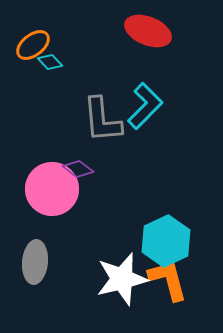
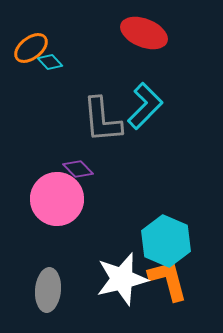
red ellipse: moved 4 px left, 2 px down
orange ellipse: moved 2 px left, 3 px down
purple diamond: rotated 8 degrees clockwise
pink circle: moved 5 px right, 10 px down
cyan hexagon: rotated 12 degrees counterclockwise
gray ellipse: moved 13 px right, 28 px down
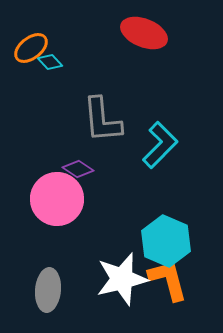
cyan L-shape: moved 15 px right, 39 px down
purple diamond: rotated 12 degrees counterclockwise
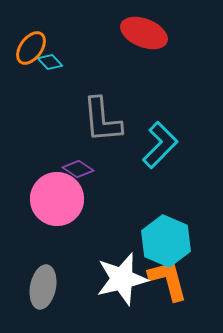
orange ellipse: rotated 16 degrees counterclockwise
gray ellipse: moved 5 px left, 3 px up; rotated 6 degrees clockwise
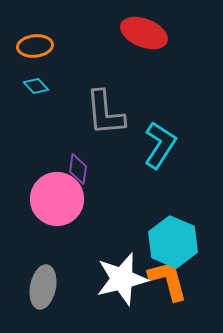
orange ellipse: moved 4 px right, 2 px up; rotated 48 degrees clockwise
cyan diamond: moved 14 px left, 24 px down
gray L-shape: moved 3 px right, 7 px up
cyan L-shape: rotated 12 degrees counterclockwise
purple diamond: rotated 64 degrees clockwise
cyan hexagon: moved 7 px right, 1 px down
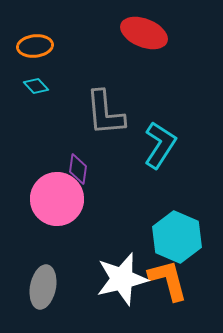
cyan hexagon: moved 4 px right, 5 px up
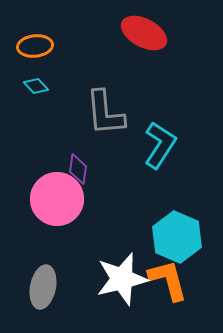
red ellipse: rotated 6 degrees clockwise
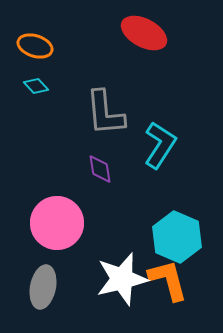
orange ellipse: rotated 24 degrees clockwise
purple diamond: moved 22 px right; rotated 16 degrees counterclockwise
pink circle: moved 24 px down
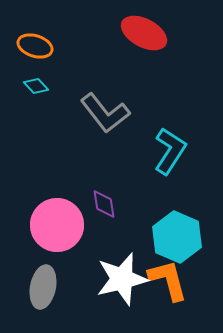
gray L-shape: rotated 33 degrees counterclockwise
cyan L-shape: moved 10 px right, 6 px down
purple diamond: moved 4 px right, 35 px down
pink circle: moved 2 px down
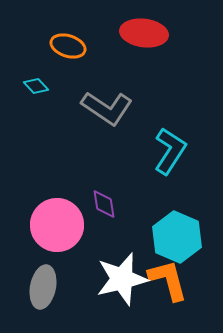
red ellipse: rotated 21 degrees counterclockwise
orange ellipse: moved 33 px right
gray L-shape: moved 2 px right, 5 px up; rotated 18 degrees counterclockwise
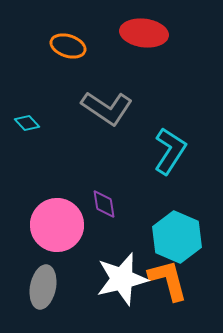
cyan diamond: moved 9 px left, 37 px down
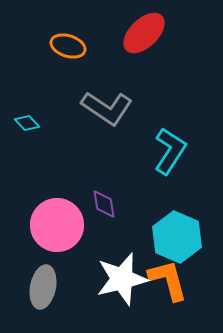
red ellipse: rotated 51 degrees counterclockwise
